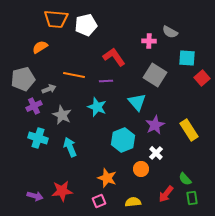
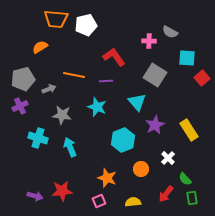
purple cross: moved 14 px left
gray star: rotated 18 degrees counterclockwise
white cross: moved 12 px right, 5 px down
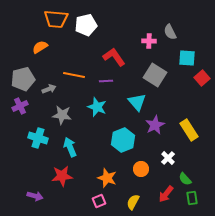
gray semicircle: rotated 35 degrees clockwise
red star: moved 15 px up
yellow semicircle: rotated 56 degrees counterclockwise
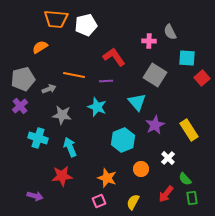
purple cross: rotated 14 degrees counterclockwise
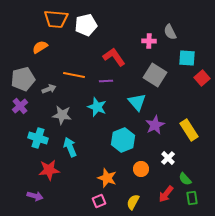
red star: moved 13 px left, 6 px up
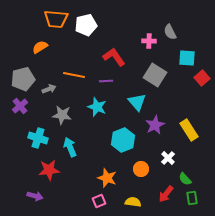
yellow semicircle: rotated 70 degrees clockwise
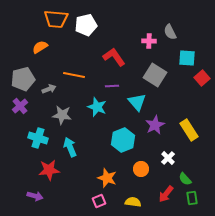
purple line: moved 6 px right, 5 px down
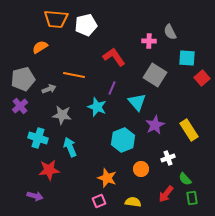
purple line: moved 2 px down; rotated 64 degrees counterclockwise
white cross: rotated 24 degrees clockwise
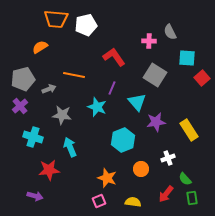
purple star: moved 1 px right, 3 px up; rotated 18 degrees clockwise
cyan cross: moved 5 px left, 1 px up
